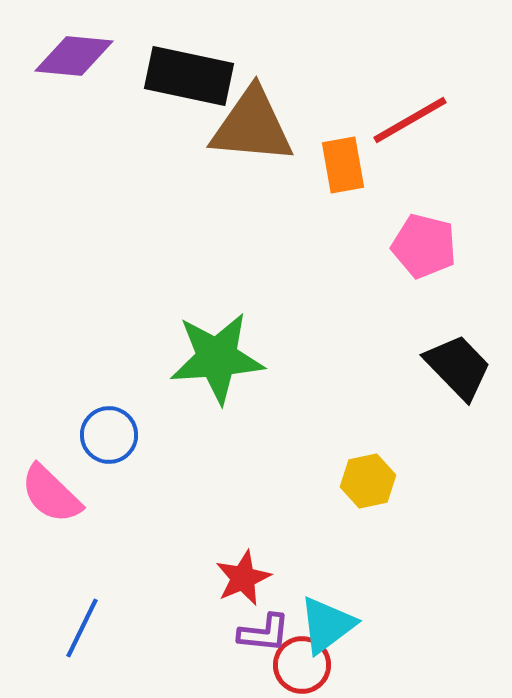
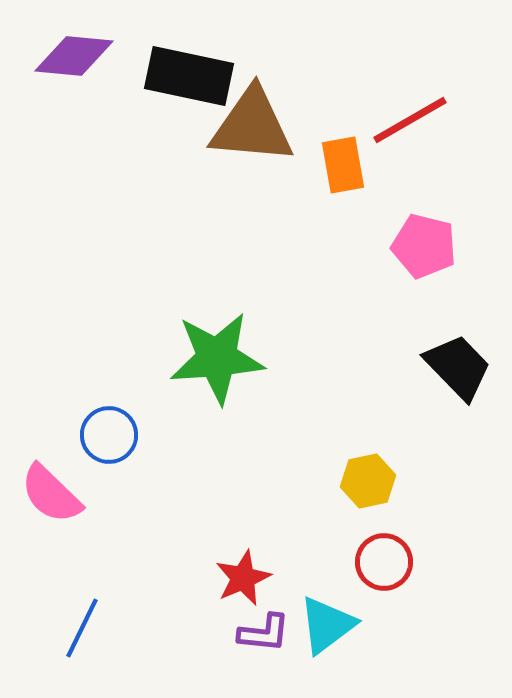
red circle: moved 82 px right, 103 px up
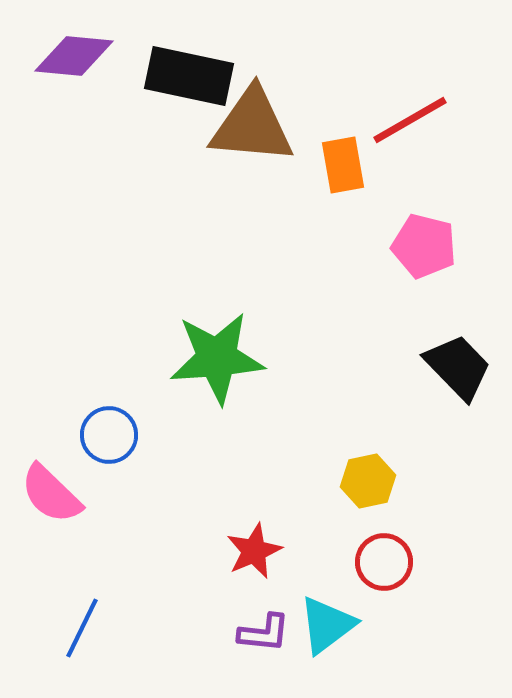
red star: moved 11 px right, 27 px up
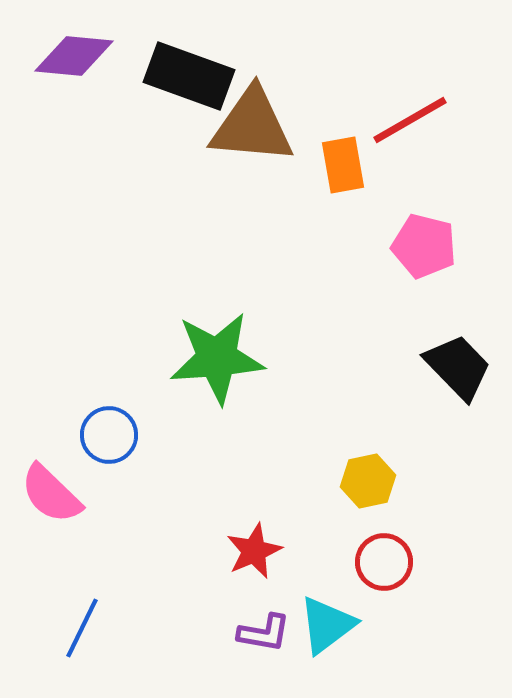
black rectangle: rotated 8 degrees clockwise
purple L-shape: rotated 4 degrees clockwise
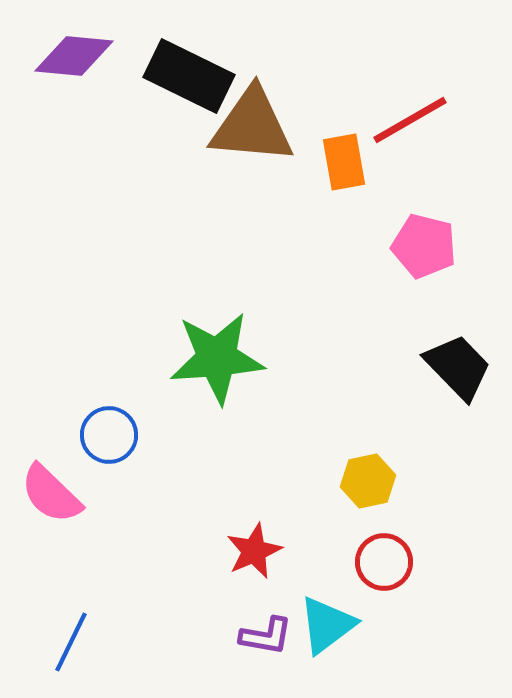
black rectangle: rotated 6 degrees clockwise
orange rectangle: moved 1 px right, 3 px up
blue line: moved 11 px left, 14 px down
purple L-shape: moved 2 px right, 3 px down
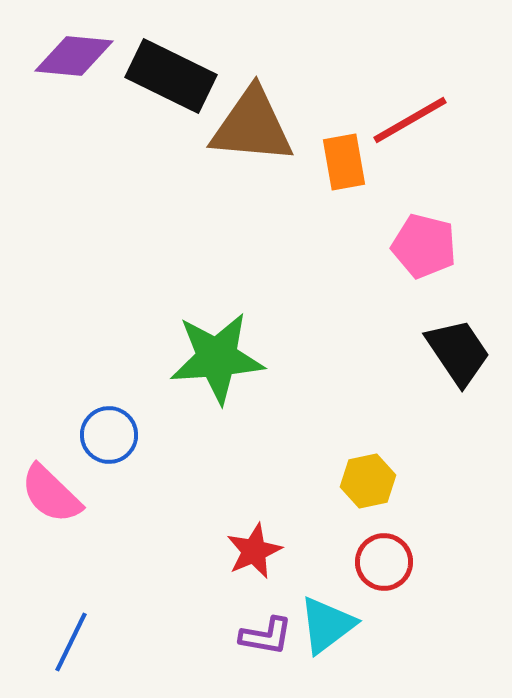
black rectangle: moved 18 px left
black trapezoid: moved 15 px up; rotated 10 degrees clockwise
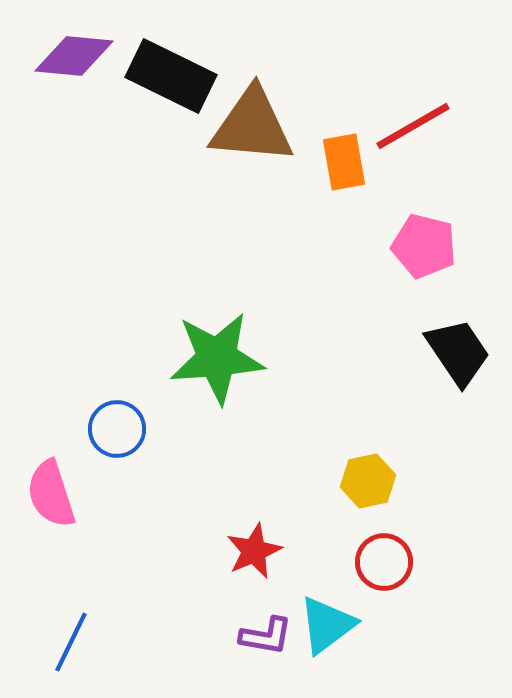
red line: moved 3 px right, 6 px down
blue circle: moved 8 px right, 6 px up
pink semicircle: rotated 28 degrees clockwise
